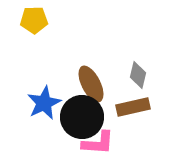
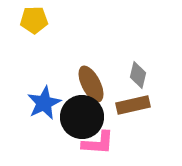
brown rectangle: moved 2 px up
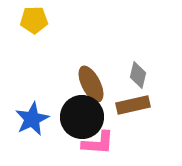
blue star: moved 12 px left, 16 px down
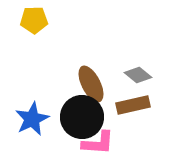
gray diamond: rotated 64 degrees counterclockwise
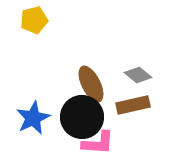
yellow pentagon: rotated 12 degrees counterclockwise
blue star: moved 1 px right, 1 px up
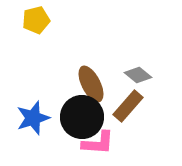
yellow pentagon: moved 2 px right
brown rectangle: moved 5 px left, 1 px down; rotated 36 degrees counterclockwise
blue star: rotated 8 degrees clockwise
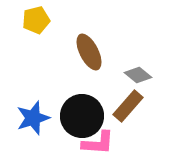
brown ellipse: moved 2 px left, 32 px up
black circle: moved 1 px up
